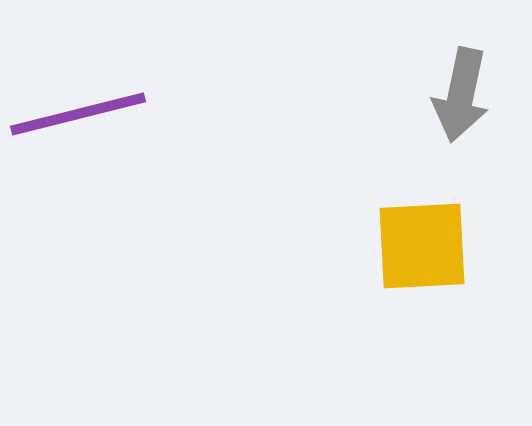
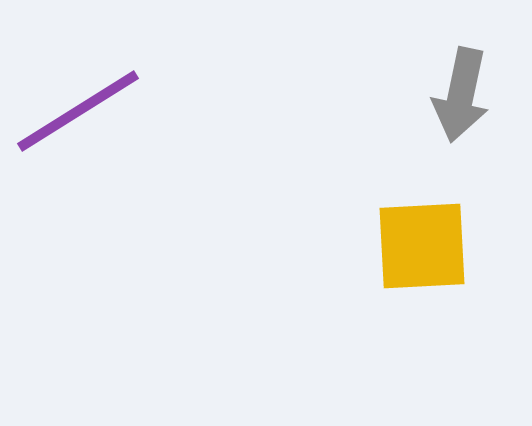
purple line: moved 3 px up; rotated 18 degrees counterclockwise
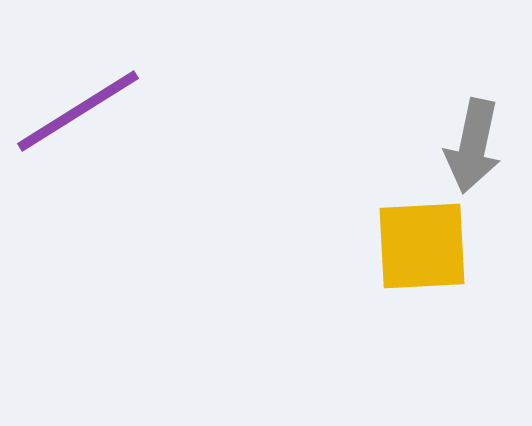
gray arrow: moved 12 px right, 51 px down
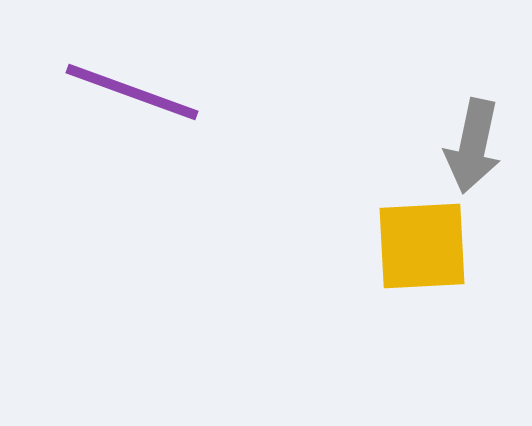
purple line: moved 54 px right, 19 px up; rotated 52 degrees clockwise
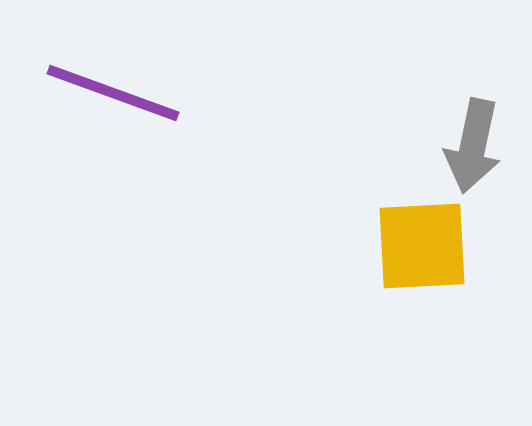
purple line: moved 19 px left, 1 px down
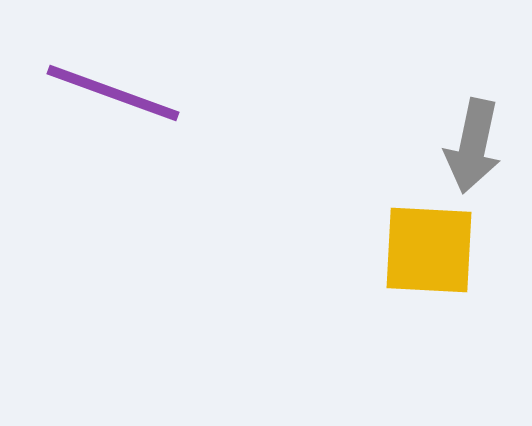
yellow square: moved 7 px right, 4 px down; rotated 6 degrees clockwise
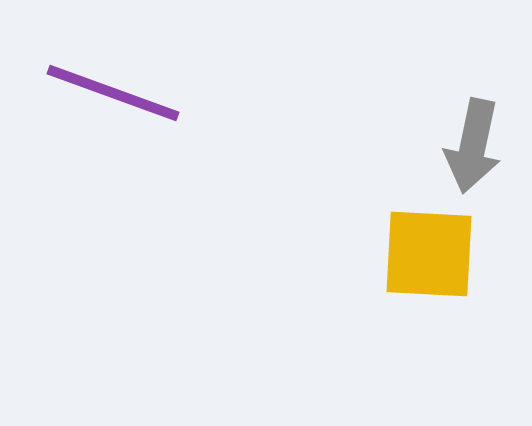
yellow square: moved 4 px down
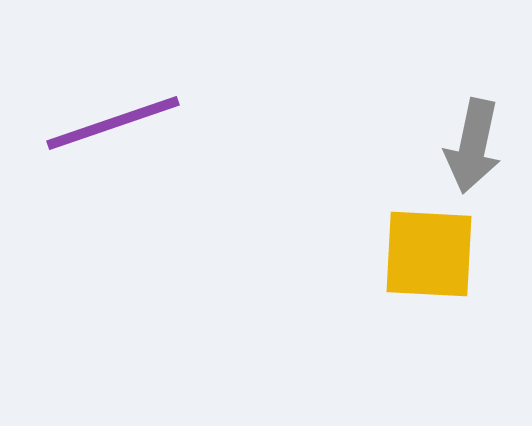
purple line: moved 30 px down; rotated 39 degrees counterclockwise
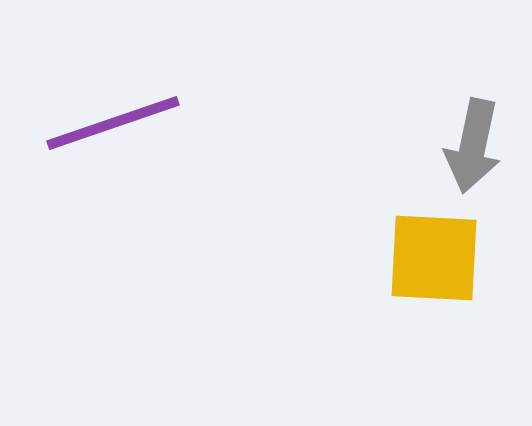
yellow square: moved 5 px right, 4 px down
